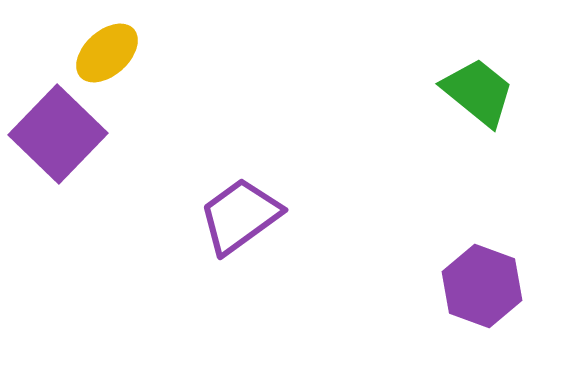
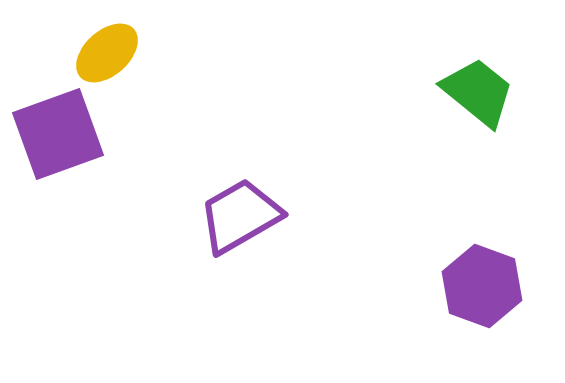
purple square: rotated 26 degrees clockwise
purple trapezoid: rotated 6 degrees clockwise
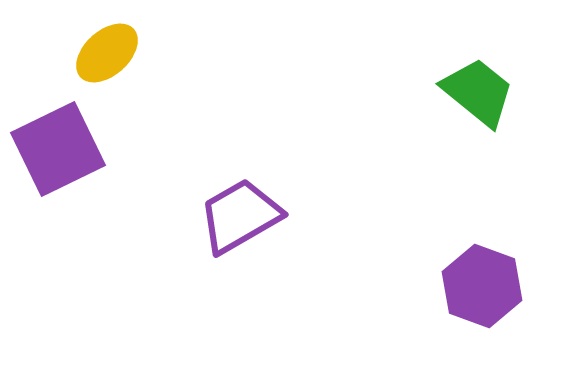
purple square: moved 15 px down; rotated 6 degrees counterclockwise
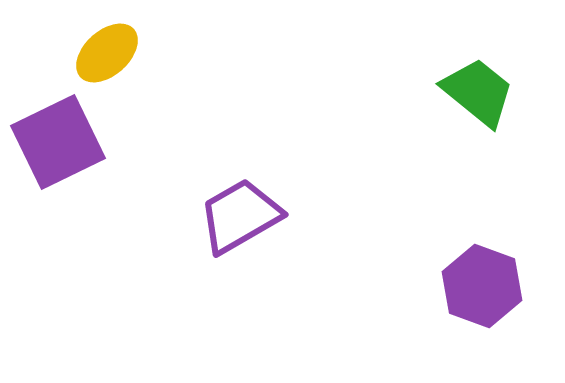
purple square: moved 7 px up
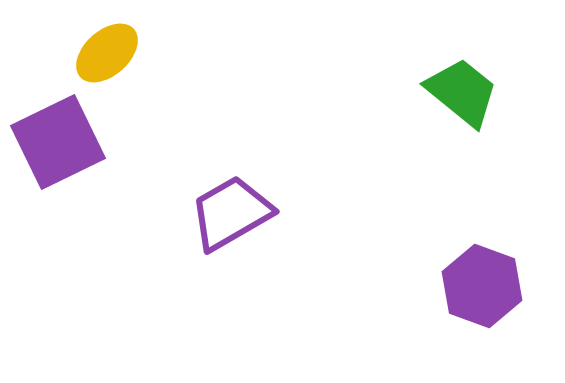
green trapezoid: moved 16 px left
purple trapezoid: moved 9 px left, 3 px up
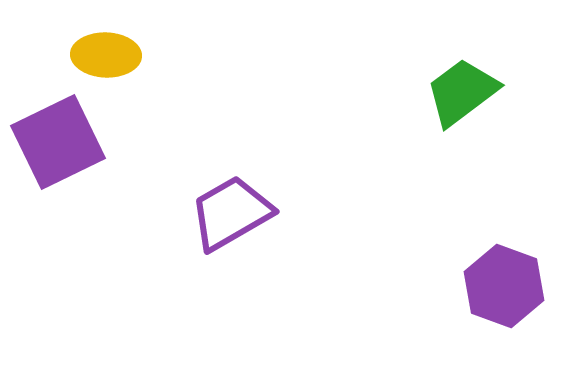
yellow ellipse: moved 1 px left, 2 px down; rotated 44 degrees clockwise
green trapezoid: rotated 76 degrees counterclockwise
purple hexagon: moved 22 px right
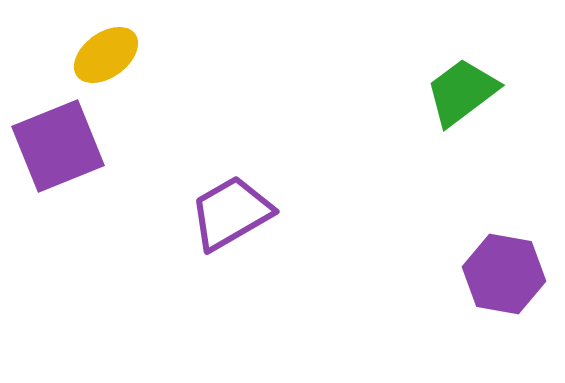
yellow ellipse: rotated 38 degrees counterclockwise
purple square: moved 4 px down; rotated 4 degrees clockwise
purple hexagon: moved 12 px up; rotated 10 degrees counterclockwise
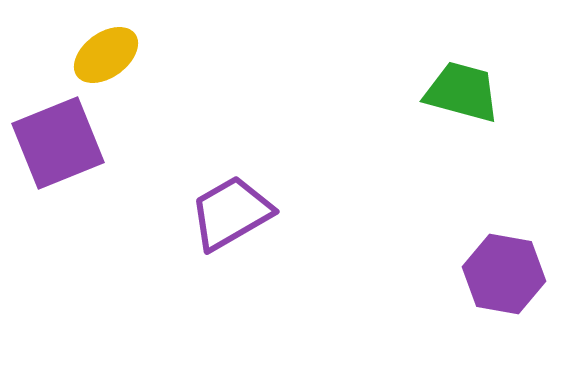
green trapezoid: rotated 52 degrees clockwise
purple square: moved 3 px up
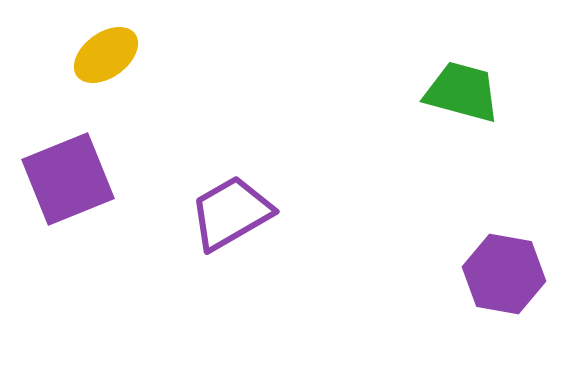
purple square: moved 10 px right, 36 px down
